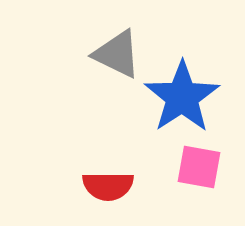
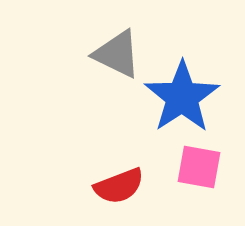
red semicircle: moved 11 px right; rotated 21 degrees counterclockwise
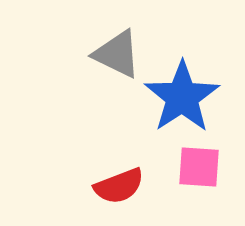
pink square: rotated 6 degrees counterclockwise
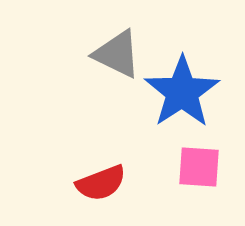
blue star: moved 5 px up
red semicircle: moved 18 px left, 3 px up
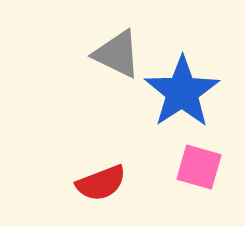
pink square: rotated 12 degrees clockwise
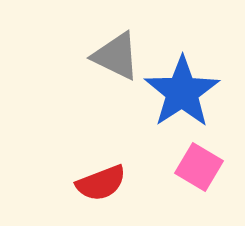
gray triangle: moved 1 px left, 2 px down
pink square: rotated 15 degrees clockwise
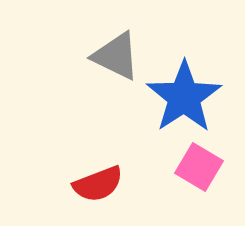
blue star: moved 2 px right, 5 px down
red semicircle: moved 3 px left, 1 px down
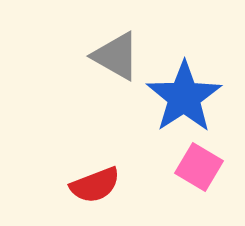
gray triangle: rotated 4 degrees clockwise
red semicircle: moved 3 px left, 1 px down
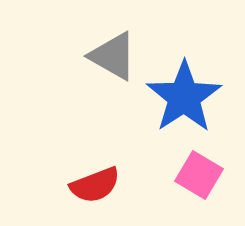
gray triangle: moved 3 px left
pink square: moved 8 px down
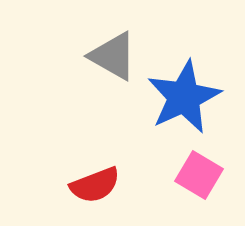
blue star: rotated 8 degrees clockwise
